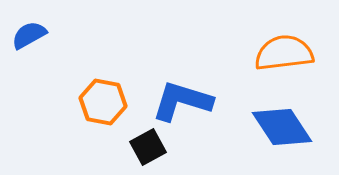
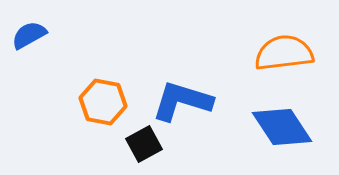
black square: moved 4 px left, 3 px up
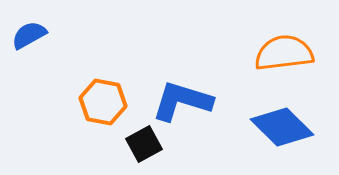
blue diamond: rotated 12 degrees counterclockwise
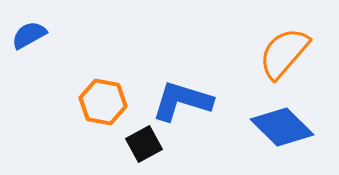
orange semicircle: rotated 42 degrees counterclockwise
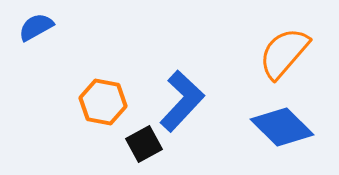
blue semicircle: moved 7 px right, 8 px up
blue L-shape: rotated 116 degrees clockwise
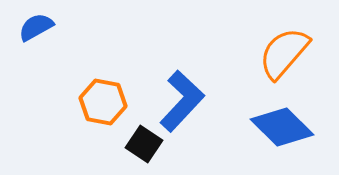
black square: rotated 27 degrees counterclockwise
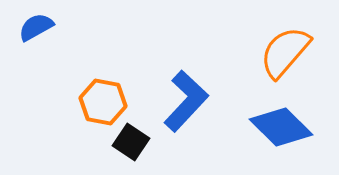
orange semicircle: moved 1 px right, 1 px up
blue L-shape: moved 4 px right
blue diamond: moved 1 px left
black square: moved 13 px left, 2 px up
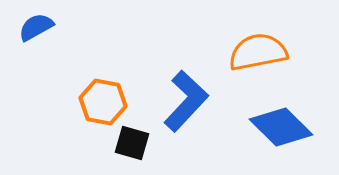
orange semicircle: moved 27 px left; rotated 38 degrees clockwise
black square: moved 1 px right, 1 px down; rotated 18 degrees counterclockwise
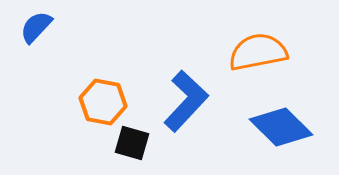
blue semicircle: rotated 18 degrees counterclockwise
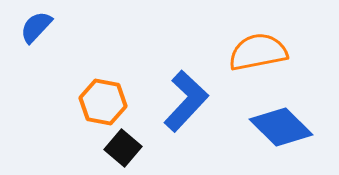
black square: moved 9 px left, 5 px down; rotated 24 degrees clockwise
